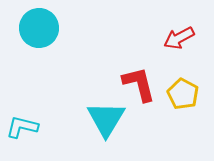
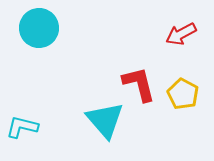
red arrow: moved 2 px right, 4 px up
cyan triangle: moved 1 px left, 1 px down; rotated 12 degrees counterclockwise
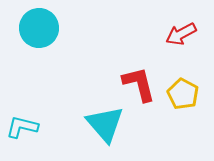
cyan triangle: moved 4 px down
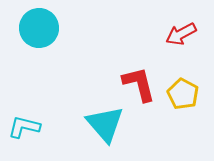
cyan L-shape: moved 2 px right
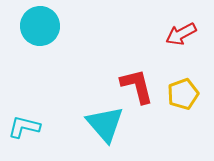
cyan circle: moved 1 px right, 2 px up
red L-shape: moved 2 px left, 2 px down
yellow pentagon: rotated 24 degrees clockwise
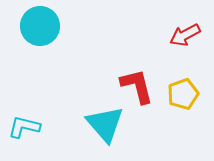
red arrow: moved 4 px right, 1 px down
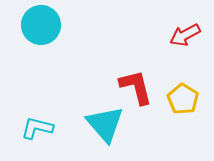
cyan circle: moved 1 px right, 1 px up
red L-shape: moved 1 px left, 1 px down
yellow pentagon: moved 5 px down; rotated 20 degrees counterclockwise
cyan L-shape: moved 13 px right, 1 px down
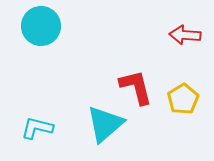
cyan circle: moved 1 px down
red arrow: rotated 32 degrees clockwise
yellow pentagon: rotated 8 degrees clockwise
cyan triangle: rotated 30 degrees clockwise
